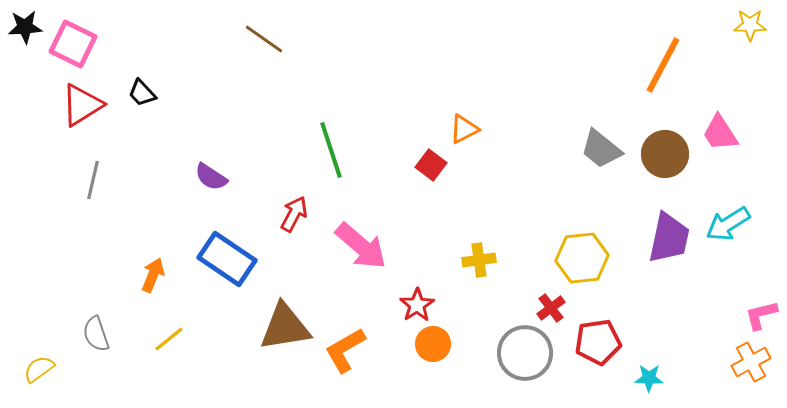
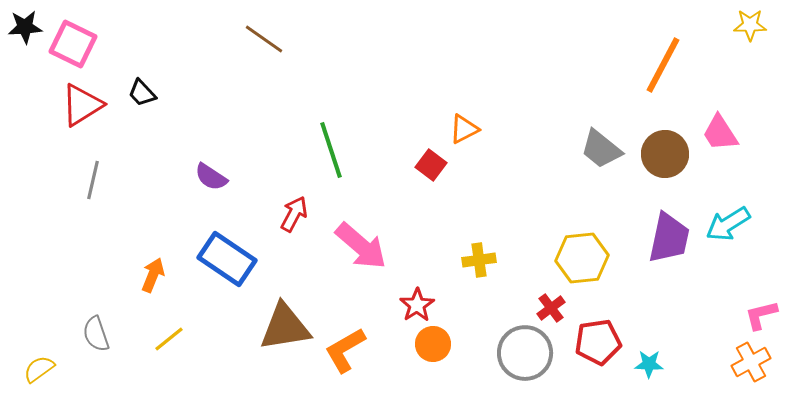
cyan star: moved 14 px up
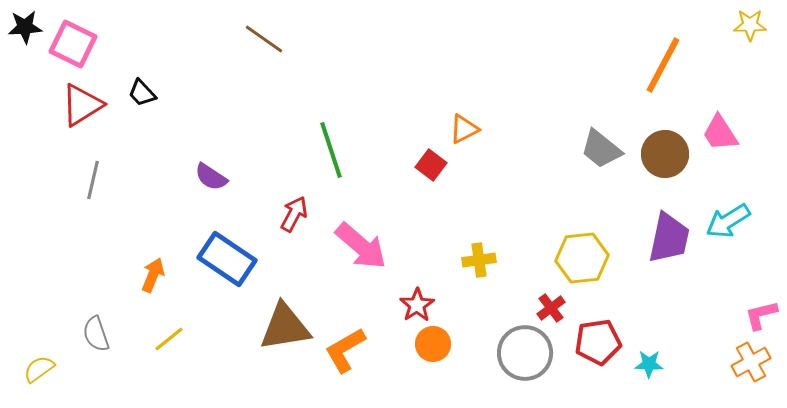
cyan arrow: moved 3 px up
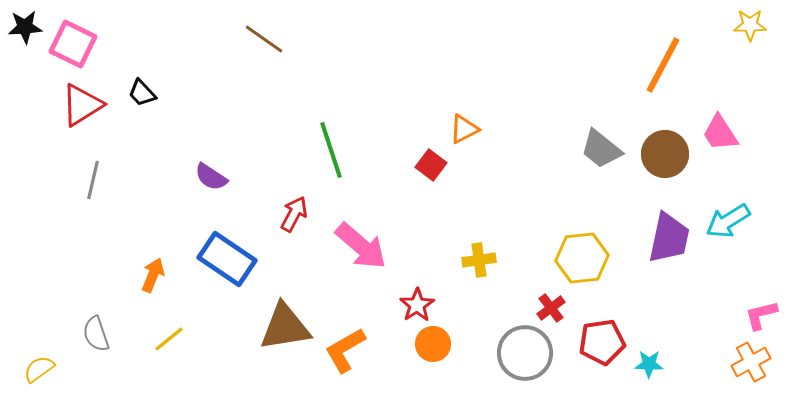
red pentagon: moved 4 px right
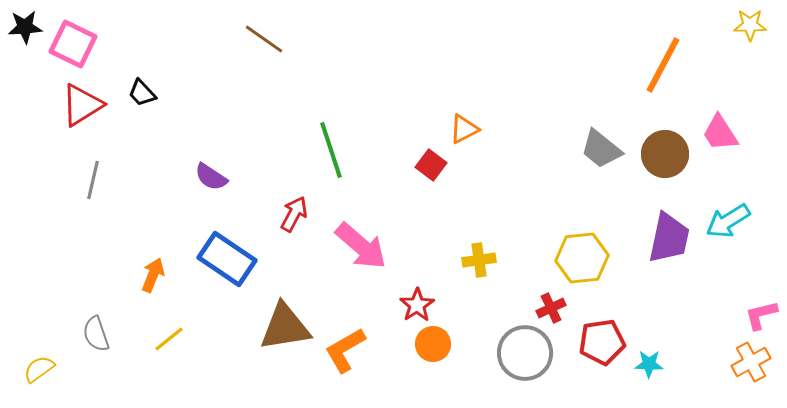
red cross: rotated 12 degrees clockwise
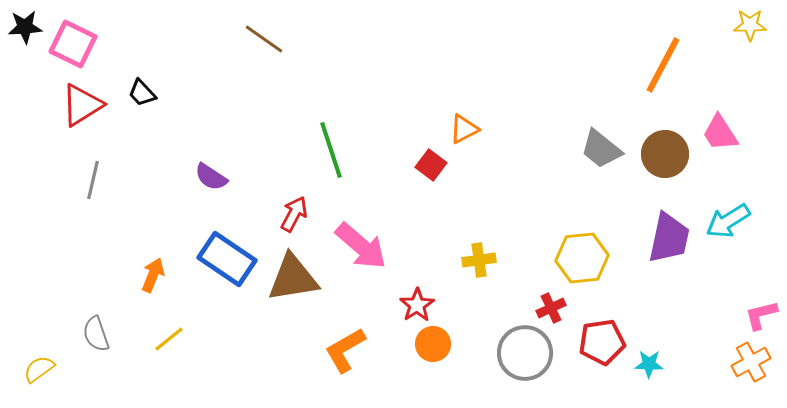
brown triangle: moved 8 px right, 49 px up
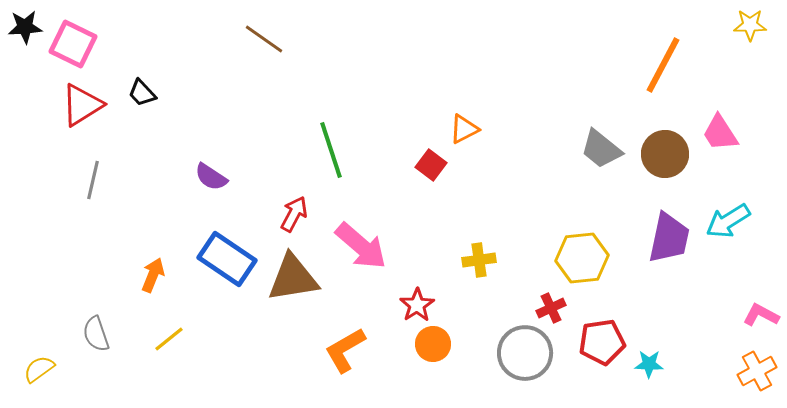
pink L-shape: rotated 42 degrees clockwise
orange cross: moved 6 px right, 9 px down
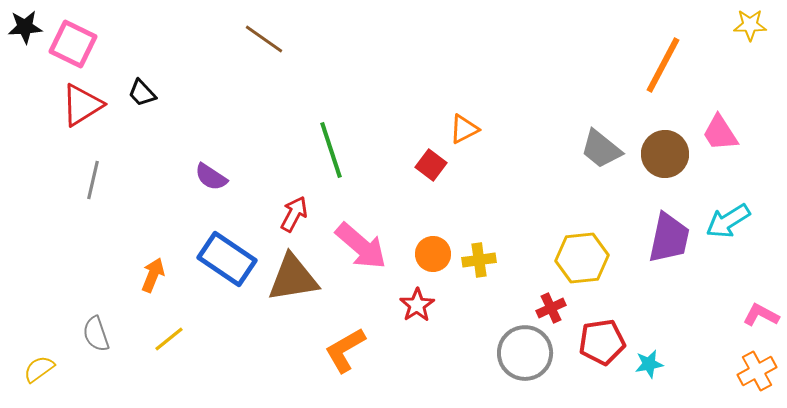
orange circle: moved 90 px up
cyan star: rotated 12 degrees counterclockwise
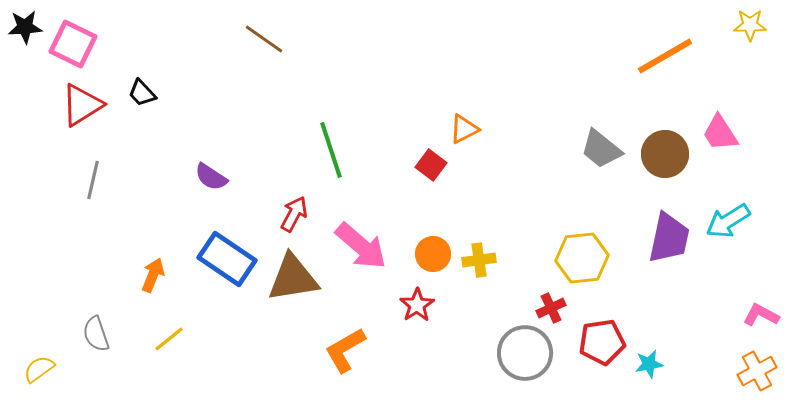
orange line: moved 2 px right, 9 px up; rotated 32 degrees clockwise
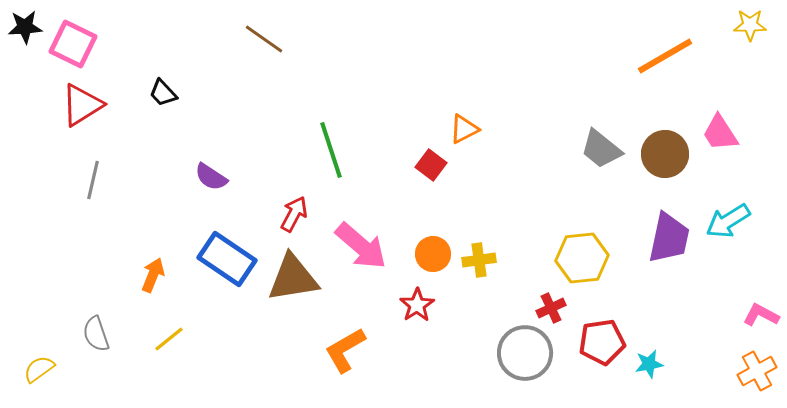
black trapezoid: moved 21 px right
